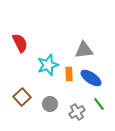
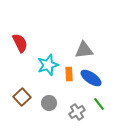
gray circle: moved 1 px left, 1 px up
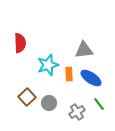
red semicircle: rotated 24 degrees clockwise
brown square: moved 5 px right
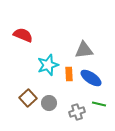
red semicircle: moved 3 px right, 8 px up; rotated 66 degrees counterclockwise
brown square: moved 1 px right, 1 px down
green line: rotated 40 degrees counterclockwise
gray cross: rotated 14 degrees clockwise
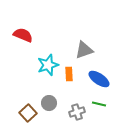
gray triangle: rotated 12 degrees counterclockwise
blue ellipse: moved 8 px right, 1 px down
brown square: moved 15 px down
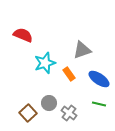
gray triangle: moved 2 px left
cyan star: moved 3 px left, 2 px up
orange rectangle: rotated 32 degrees counterclockwise
gray cross: moved 8 px left, 1 px down; rotated 35 degrees counterclockwise
